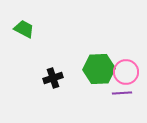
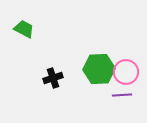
purple line: moved 2 px down
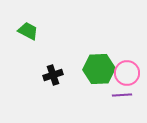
green trapezoid: moved 4 px right, 2 px down
pink circle: moved 1 px right, 1 px down
black cross: moved 3 px up
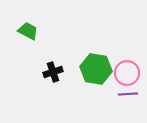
green hexagon: moved 3 px left; rotated 12 degrees clockwise
black cross: moved 3 px up
purple line: moved 6 px right, 1 px up
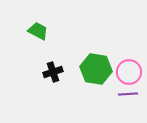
green trapezoid: moved 10 px right
pink circle: moved 2 px right, 1 px up
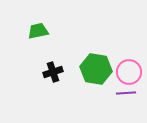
green trapezoid: rotated 40 degrees counterclockwise
purple line: moved 2 px left, 1 px up
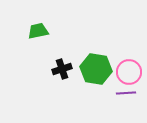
black cross: moved 9 px right, 3 px up
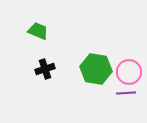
green trapezoid: rotated 35 degrees clockwise
black cross: moved 17 px left
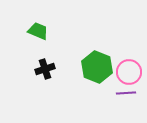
green hexagon: moved 1 px right, 2 px up; rotated 12 degrees clockwise
